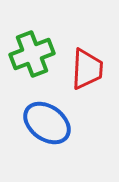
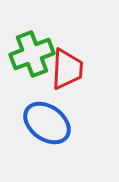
red trapezoid: moved 20 px left
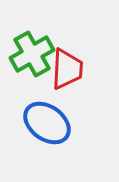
green cross: rotated 9 degrees counterclockwise
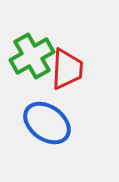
green cross: moved 2 px down
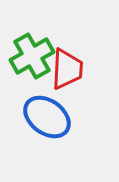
blue ellipse: moved 6 px up
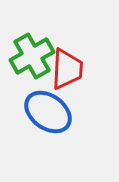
blue ellipse: moved 1 px right, 5 px up
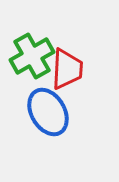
blue ellipse: rotated 24 degrees clockwise
